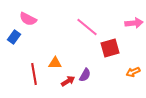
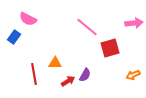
orange arrow: moved 3 px down
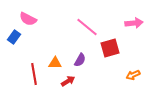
purple semicircle: moved 5 px left, 15 px up
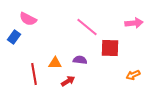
red square: rotated 18 degrees clockwise
purple semicircle: rotated 112 degrees counterclockwise
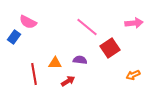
pink semicircle: moved 3 px down
red square: rotated 36 degrees counterclockwise
